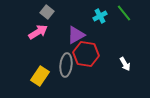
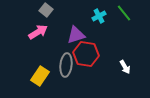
gray square: moved 1 px left, 2 px up
cyan cross: moved 1 px left
purple triangle: rotated 12 degrees clockwise
white arrow: moved 3 px down
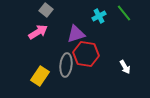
purple triangle: moved 1 px up
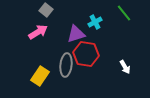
cyan cross: moved 4 px left, 6 px down
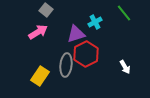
red hexagon: rotated 25 degrees clockwise
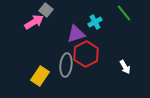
pink arrow: moved 4 px left, 10 px up
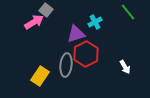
green line: moved 4 px right, 1 px up
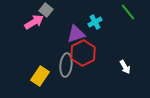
red hexagon: moved 3 px left, 1 px up
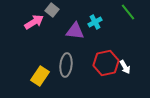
gray square: moved 6 px right
purple triangle: moved 1 px left, 3 px up; rotated 24 degrees clockwise
red hexagon: moved 23 px right, 10 px down; rotated 15 degrees clockwise
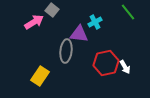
purple triangle: moved 4 px right, 3 px down
gray ellipse: moved 14 px up
